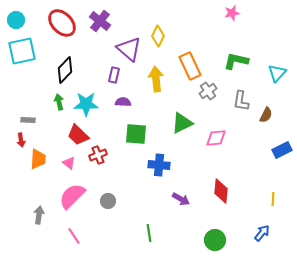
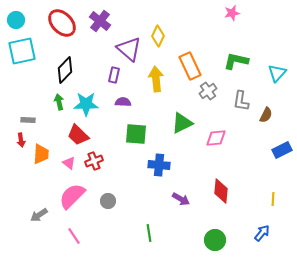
red cross: moved 4 px left, 6 px down
orange trapezoid: moved 3 px right, 5 px up
gray arrow: rotated 132 degrees counterclockwise
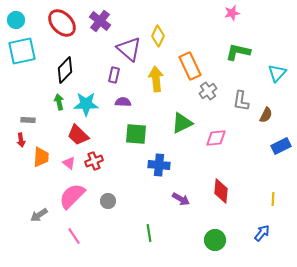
green L-shape: moved 2 px right, 9 px up
blue rectangle: moved 1 px left, 4 px up
orange trapezoid: moved 3 px down
